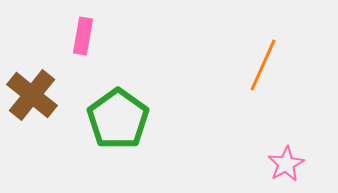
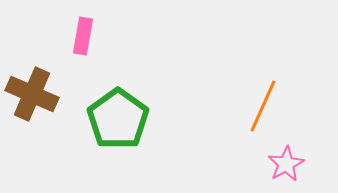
orange line: moved 41 px down
brown cross: moved 1 px up; rotated 15 degrees counterclockwise
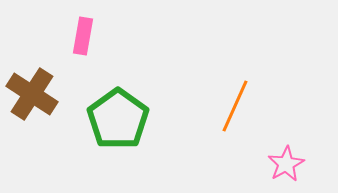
brown cross: rotated 9 degrees clockwise
orange line: moved 28 px left
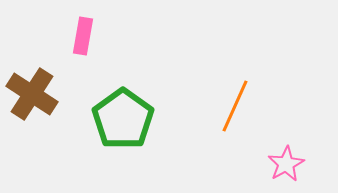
green pentagon: moved 5 px right
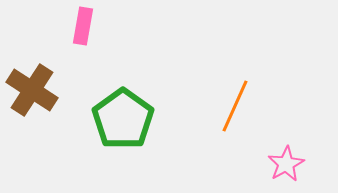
pink rectangle: moved 10 px up
brown cross: moved 4 px up
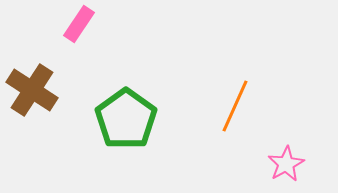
pink rectangle: moved 4 px left, 2 px up; rotated 24 degrees clockwise
green pentagon: moved 3 px right
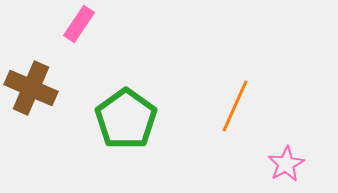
brown cross: moved 1 px left, 2 px up; rotated 9 degrees counterclockwise
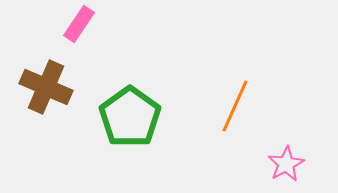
brown cross: moved 15 px right, 1 px up
green pentagon: moved 4 px right, 2 px up
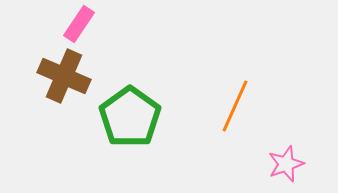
brown cross: moved 18 px right, 11 px up
pink star: rotated 9 degrees clockwise
